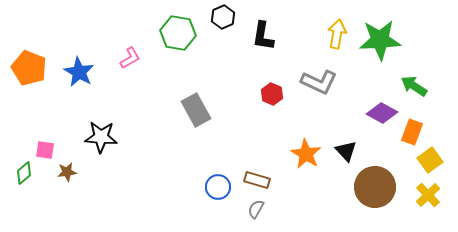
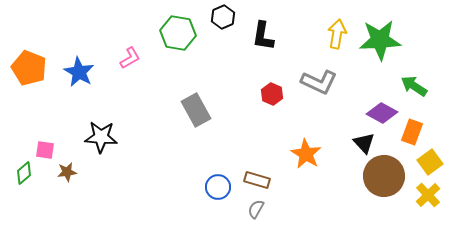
black triangle: moved 18 px right, 8 px up
yellow square: moved 2 px down
brown circle: moved 9 px right, 11 px up
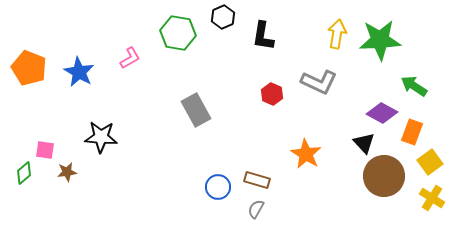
yellow cross: moved 4 px right, 3 px down; rotated 15 degrees counterclockwise
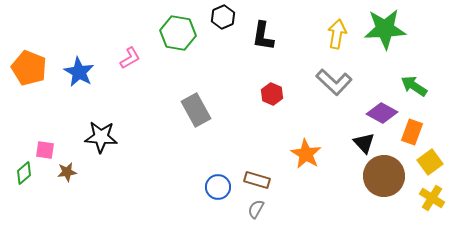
green star: moved 5 px right, 11 px up
gray L-shape: moved 15 px right; rotated 18 degrees clockwise
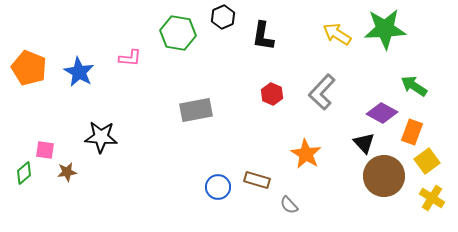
yellow arrow: rotated 68 degrees counterclockwise
pink L-shape: rotated 35 degrees clockwise
gray L-shape: moved 12 px left, 10 px down; rotated 90 degrees clockwise
gray rectangle: rotated 72 degrees counterclockwise
yellow square: moved 3 px left, 1 px up
gray semicircle: moved 33 px right, 4 px up; rotated 72 degrees counterclockwise
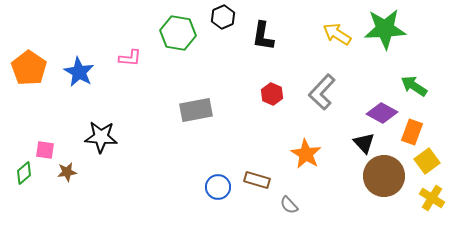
orange pentagon: rotated 12 degrees clockwise
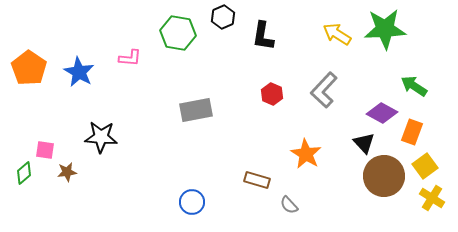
gray L-shape: moved 2 px right, 2 px up
yellow square: moved 2 px left, 5 px down
blue circle: moved 26 px left, 15 px down
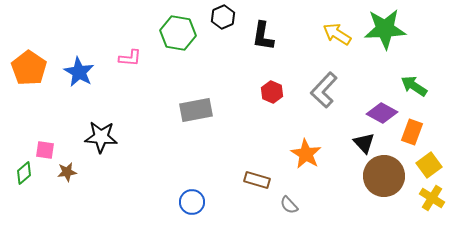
red hexagon: moved 2 px up
yellow square: moved 4 px right, 1 px up
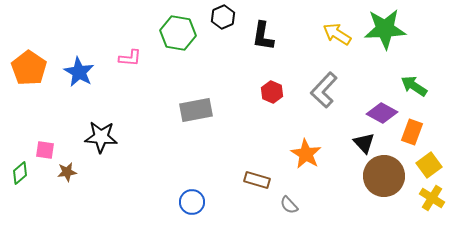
green diamond: moved 4 px left
